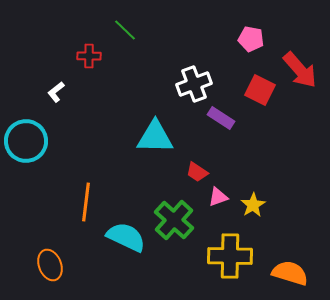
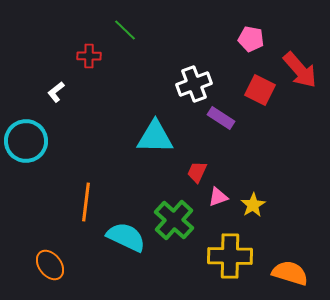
red trapezoid: rotated 80 degrees clockwise
orange ellipse: rotated 16 degrees counterclockwise
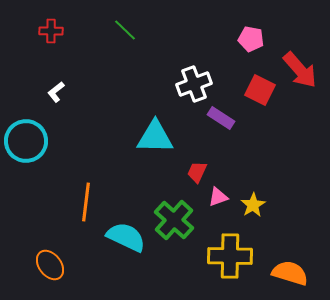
red cross: moved 38 px left, 25 px up
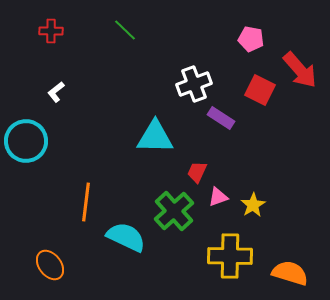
green cross: moved 9 px up; rotated 6 degrees clockwise
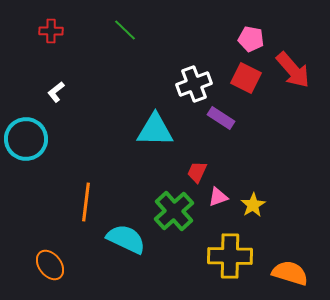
red arrow: moved 7 px left
red square: moved 14 px left, 12 px up
cyan triangle: moved 7 px up
cyan circle: moved 2 px up
cyan semicircle: moved 2 px down
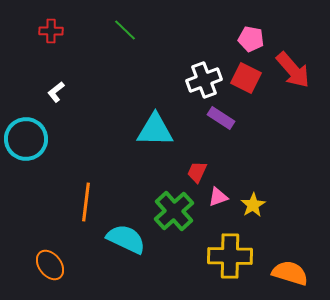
white cross: moved 10 px right, 4 px up
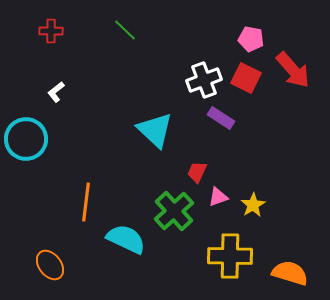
cyan triangle: rotated 42 degrees clockwise
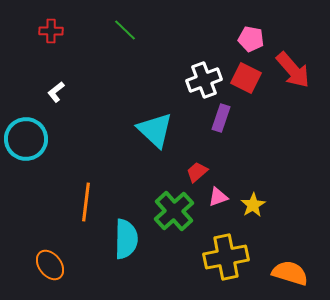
purple rectangle: rotated 76 degrees clockwise
red trapezoid: rotated 25 degrees clockwise
cyan semicircle: rotated 66 degrees clockwise
yellow cross: moved 4 px left, 1 px down; rotated 12 degrees counterclockwise
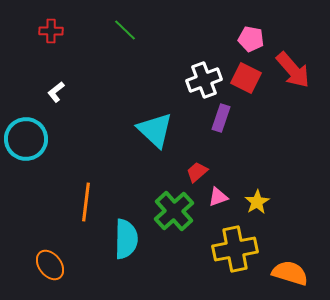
yellow star: moved 4 px right, 3 px up
yellow cross: moved 9 px right, 8 px up
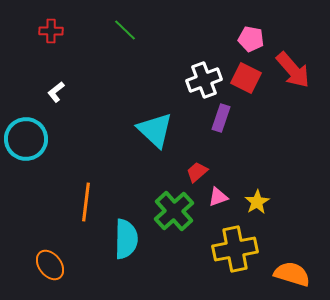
orange semicircle: moved 2 px right, 1 px down
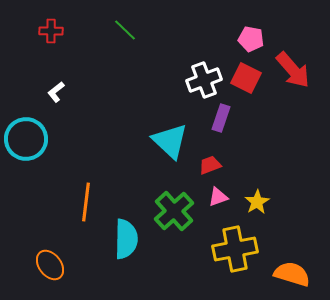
cyan triangle: moved 15 px right, 11 px down
red trapezoid: moved 13 px right, 7 px up; rotated 20 degrees clockwise
